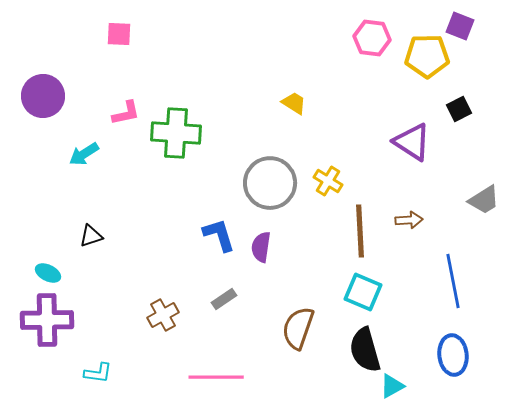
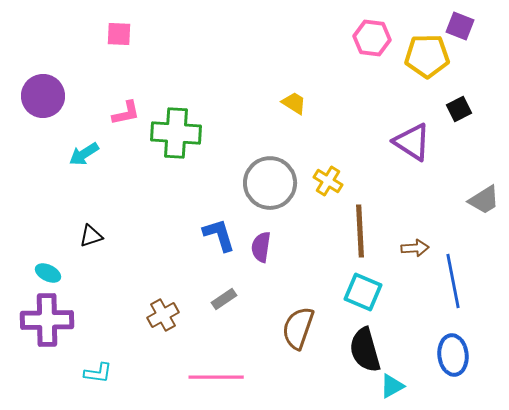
brown arrow: moved 6 px right, 28 px down
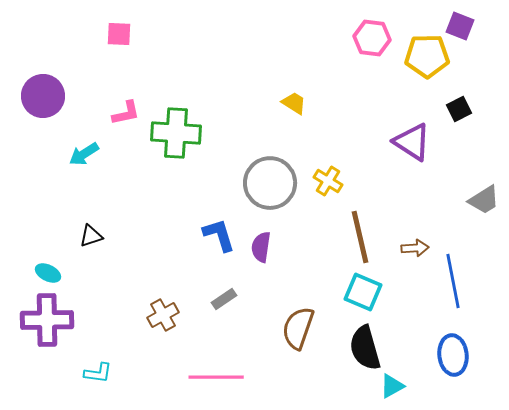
brown line: moved 6 px down; rotated 10 degrees counterclockwise
black semicircle: moved 2 px up
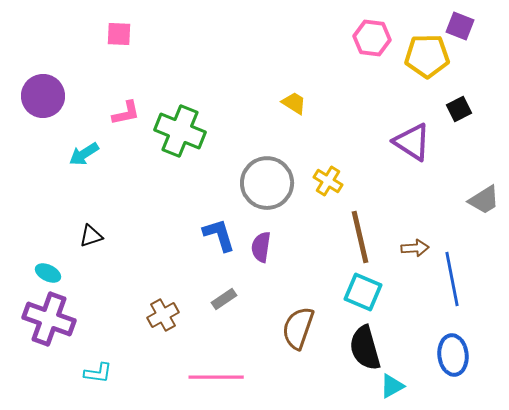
green cross: moved 4 px right, 2 px up; rotated 18 degrees clockwise
gray circle: moved 3 px left
blue line: moved 1 px left, 2 px up
purple cross: moved 2 px right, 1 px up; rotated 21 degrees clockwise
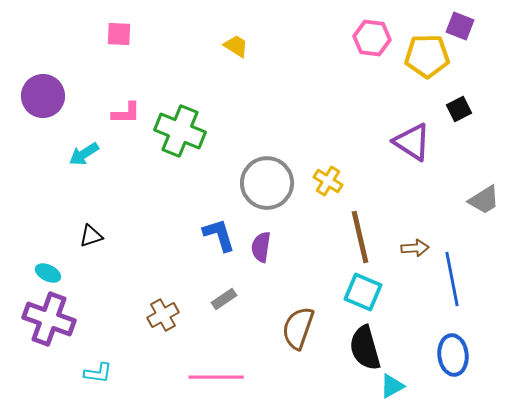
yellow trapezoid: moved 58 px left, 57 px up
pink L-shape: rotated 12 degrees clockwise
